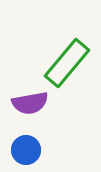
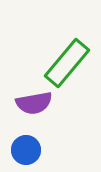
purple semicircle: moved 4 px right
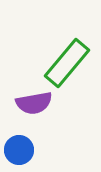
blue circle: moved 7 px left
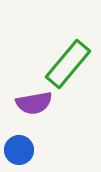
green rectangle: moved 1 px right, 1 px down
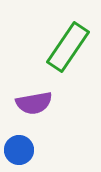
green rectangle: moved 17 px up; rotated 6 degrees counterclockwise
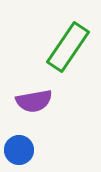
purple semicircle: moved 2 px up
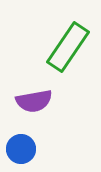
blue circle: moved 2 px right, 1 px up
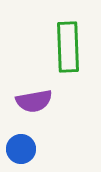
green rectangle: rotated 36 degrees counterclockwise
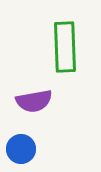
green rectangle: moved 3 px left
